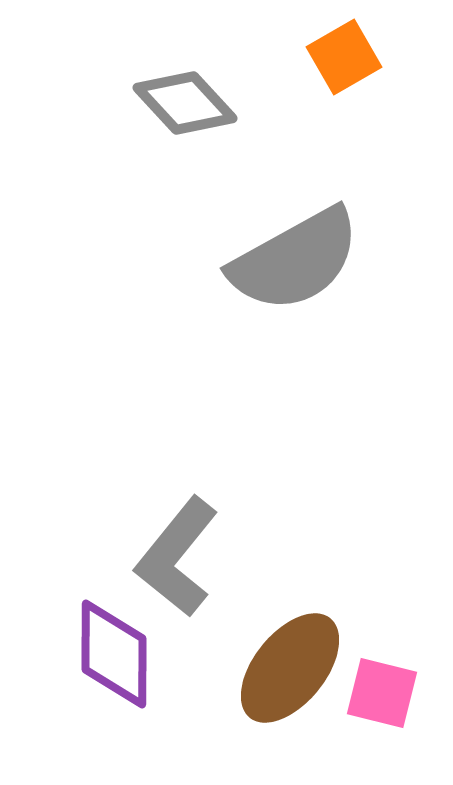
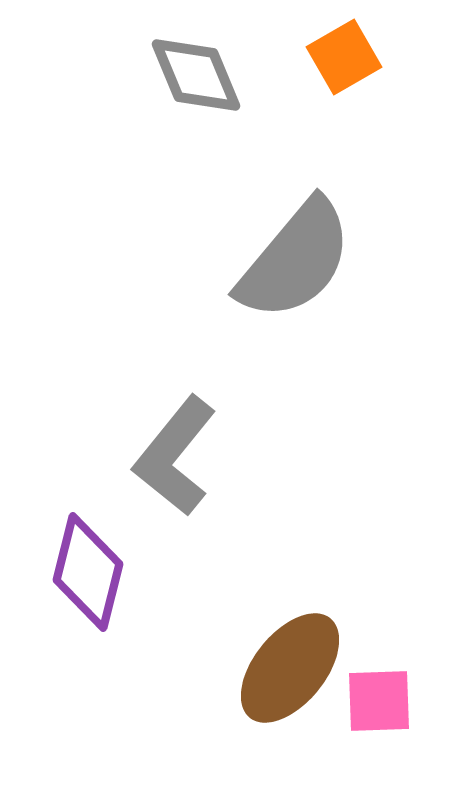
gray diamond: moved 11 px right, 28 px up; rotated 20 degrees clockwise
gray semicircle: rotated 21 degrees counterclockwise
gray L-shape: moved 2 px left, 101 px up
purple diamond: moved 26 px left, 82 px up; rotated 14 degrees clockwise
pink square: moved 3 px left, 8 px down; rotated 16 degrees counterclockwise
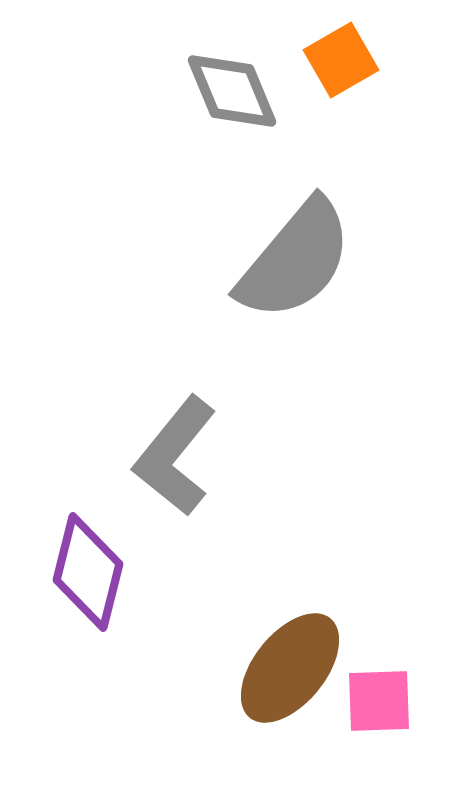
orange square: moved 3 px left, 3 px down
gray diamond: moved 36 px right, 16 px down
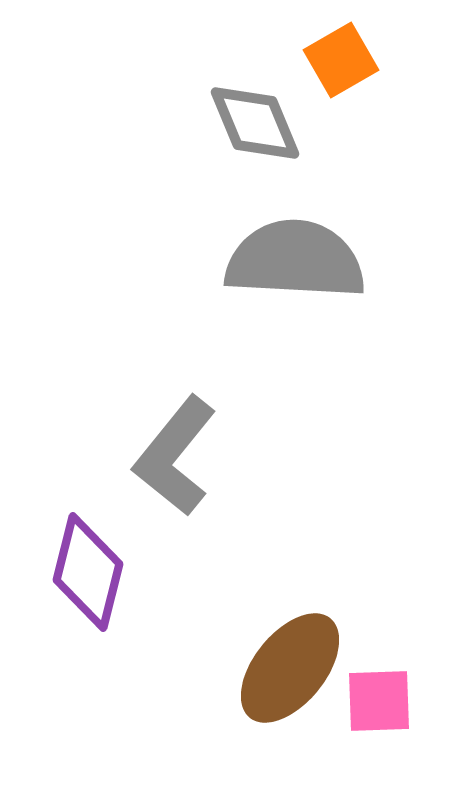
gray diamond: moved 23 px right, 32 px down
gray semicircle: rotated 127 degrees counterclockwise
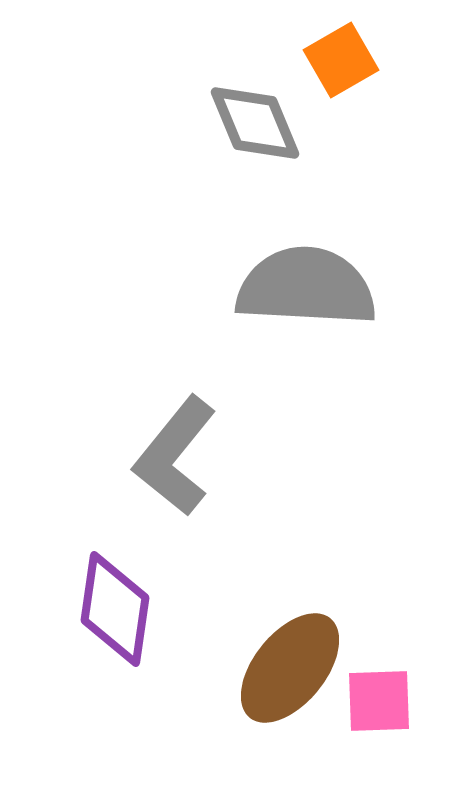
gray semicircle: moved 11 px right, 27 px down
purple diamond: moved 27 px right, 37 px down; rotated 6 degrees counterclockwise
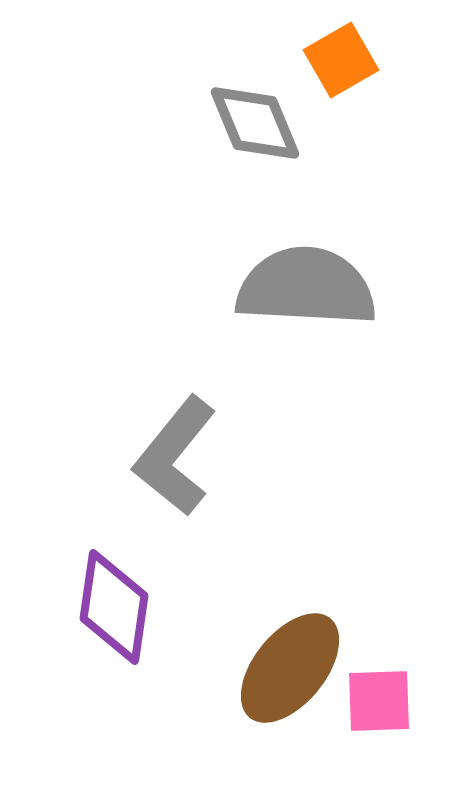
purple diamond: moved 1 px left, 2 px up
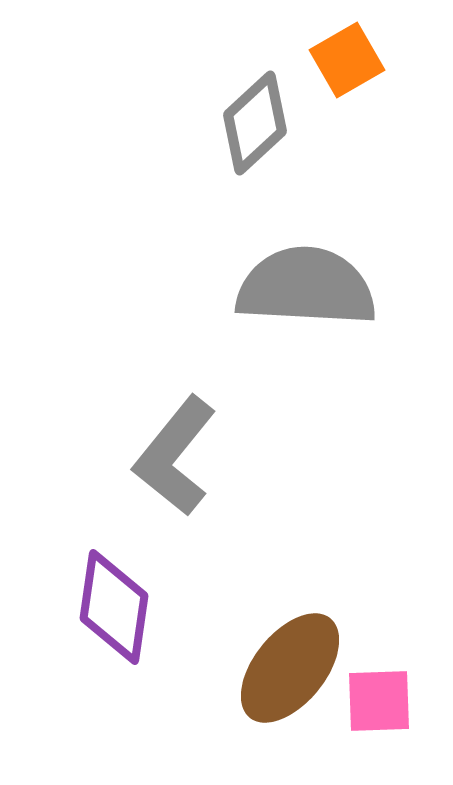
orange square: moved 6 px right
gray diamond: rotated 70 degrees clockwise
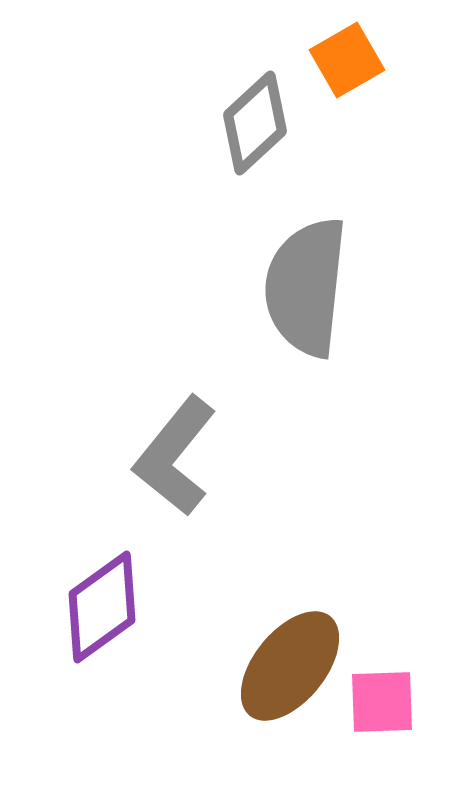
gray semicircle: rotated 87 degrees counterclockwise
purple diamond: moved 12 px left; rotated 46 degrees clockwise
brown ellipse: moved 2 px up
pink square: moved 3 px right, 1 px down
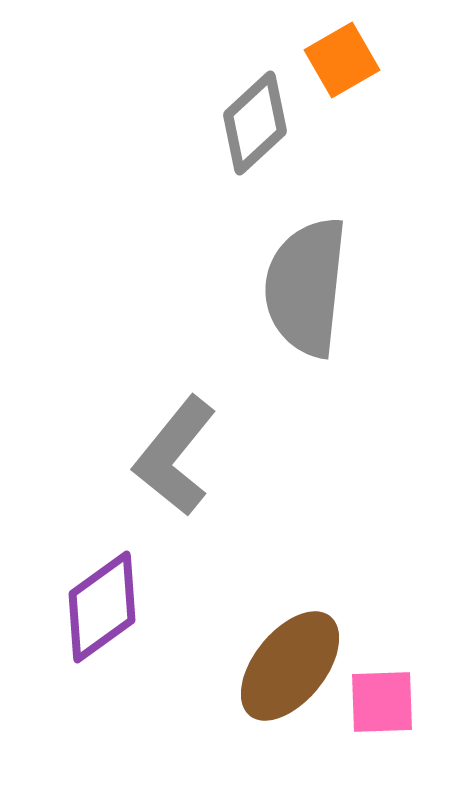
orange square: moved 5 px left
